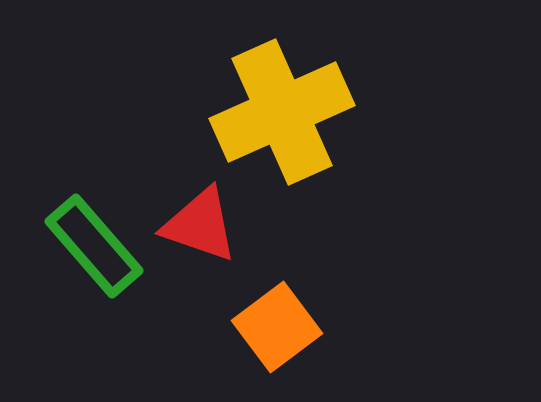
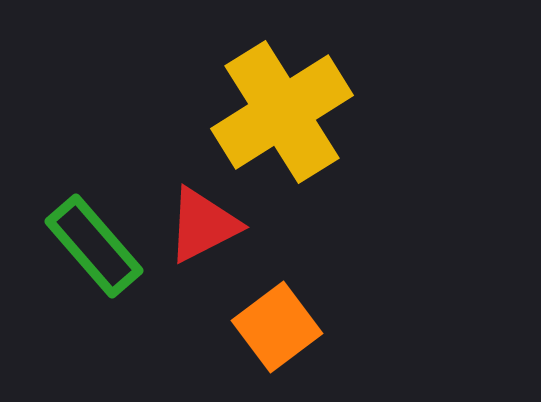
yellow cross: rotated 8 degrees counterclockwise
red triangle: moved 3 px right; rotated 46 degrees counterclockwise
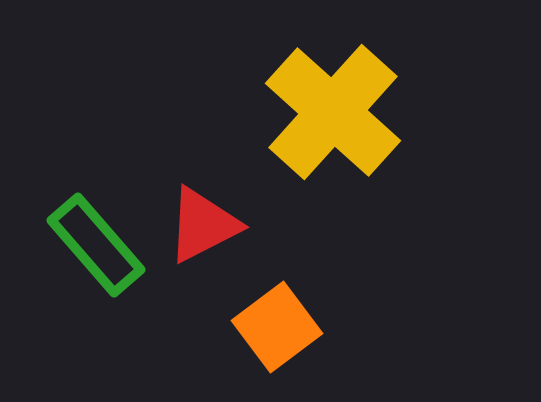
yellow cross: moved 51 px right; rotated 16 degrees counterclockwise
green rectangle: moved 2 px right, 1 px up
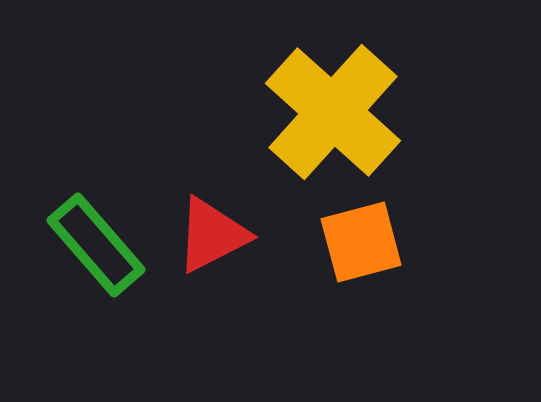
red triangle: moved 9 px right, 10 px down
orange square: moved 84 px right, 85 px up; rotated 22 degrees clockwise
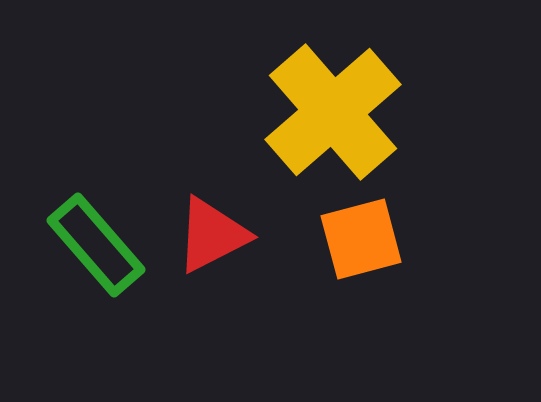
yellow cross: rotated 7 degrees clockwise
orange square: moved 3 px up
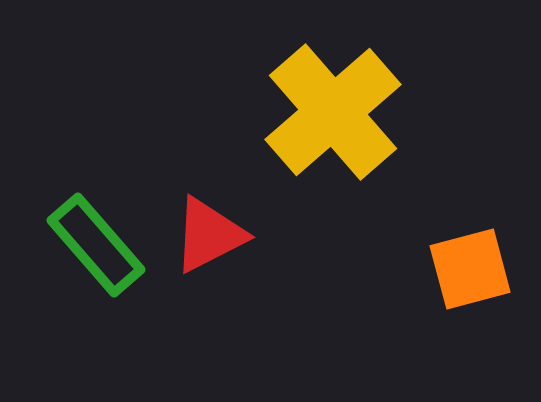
red triangle: moved 3 px left
orange square: moved 109 px right, 30 px down
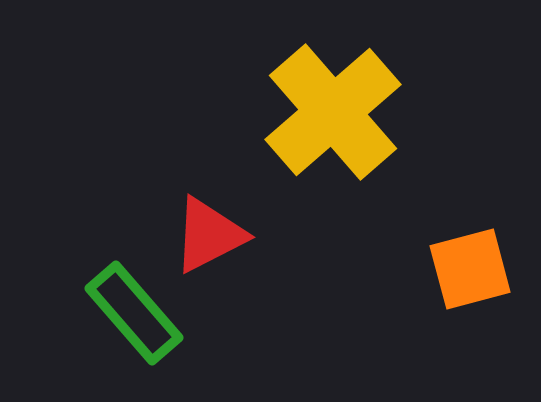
green rectangle: moved 38 px right, 68 px down
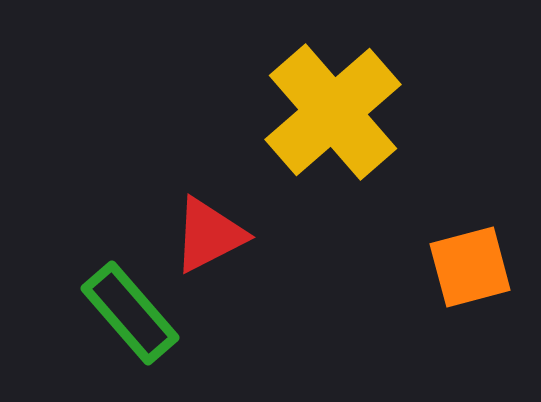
orange square: moved 2 px up
green rectangle: moved 4 px left
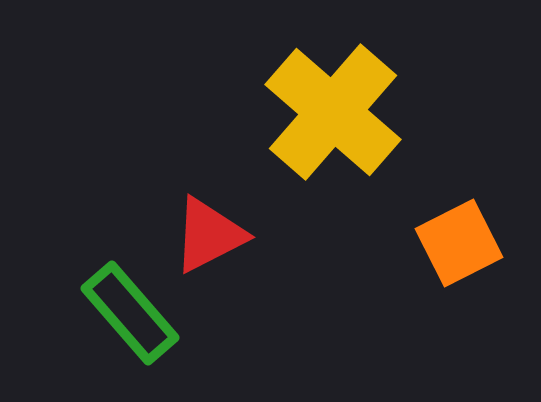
yellow cross: rotated 8 degrees counterclockwise
orange square: moved 11 px left, 24 px up; rotated 12 degrees counterclockwise
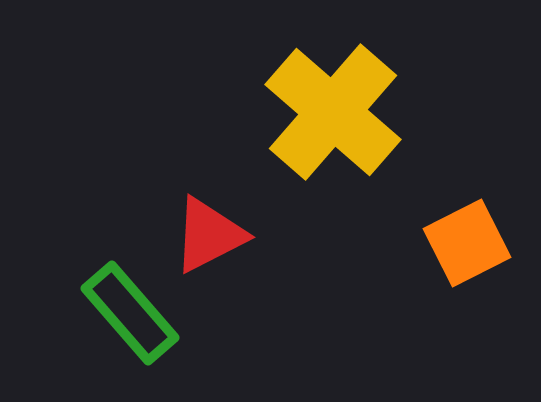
orange square: moved 8 px right
